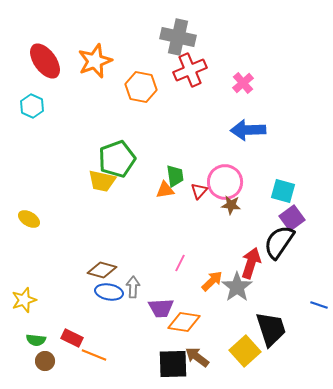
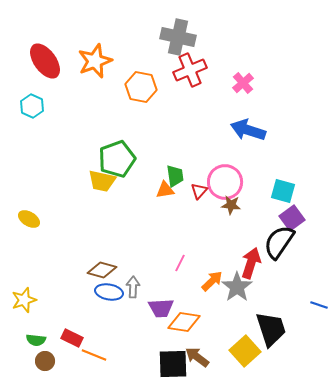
blue arrow: rotated 20 degrees clockwise
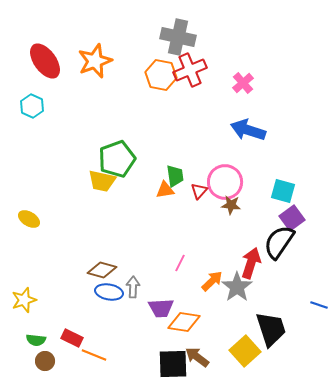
orange hexagon: moved 20 px right, 12 px up
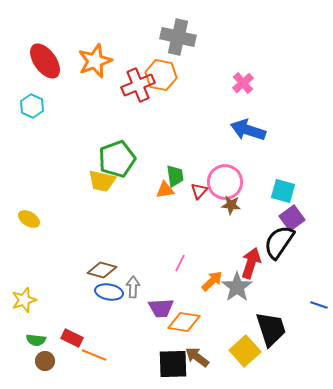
red cross: moved 52 px left, 15 px down
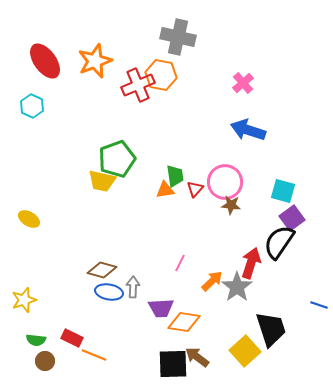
red triangle: moved 4 px left, 2 px up
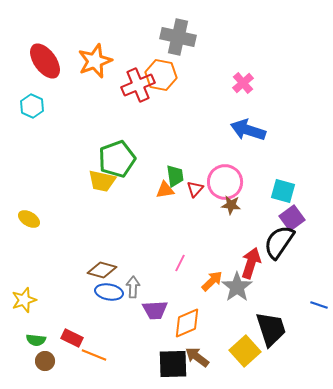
purple trapezoid: moved 6 px left, 2 px down
orange diamond: moved 3 px right, 1 px down; rotated 32 degrees counterclockwise
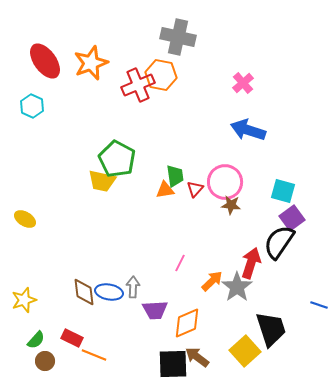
orange star: moved 4 px left, 2 px down
green pentagon: rotated 24 degrees counterclockwise
yellow ellipse: moved 4 px left
brown diamond: moved 18 px left, 22 px down; rotated 68 degrees clockwise
green semicircle: rotated 54 degrees counterclockwise
